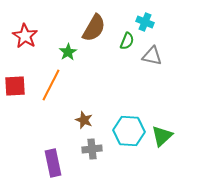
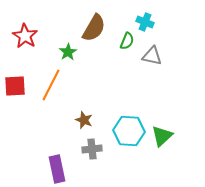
purple rectangle: moved 4 px right, 6 px down
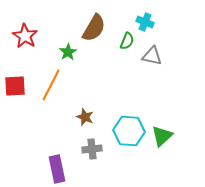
brown star: moved 1 px right, 3 px up
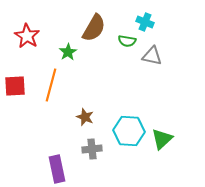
red star: moved 2 px right
green semicircle: rotated 78 degrees clockwise
orange line: rotated 12 degrees counterclockwise
green triangle: moved 3 px down
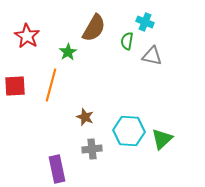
green semicircle: rotated 90 degrees clockwise
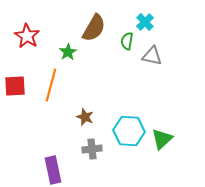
cyan cross: rotated 24 degrees clockwise
purple rectangle: moved 4 px left, 1 px down
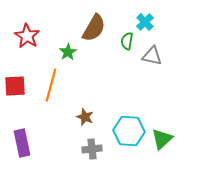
purple rectangle: moved 31 px left, 27 px up
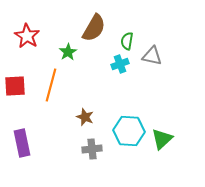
cyan cross: moved 25 px left, 42 px down; rotated 24 degrees clockwise
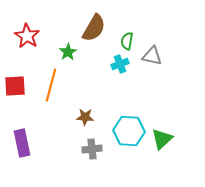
brown star: rotated 18 degrees counterclockwise
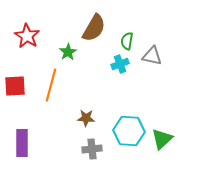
brown star: moved 1 px right, 1 px down
purple rectangle: rotated 12 degrees clockwise
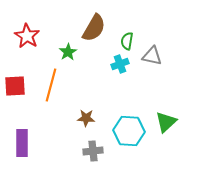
green triangle: moved 4 px right, 17 px up
gray cross: moved 1 px right, 2 px down
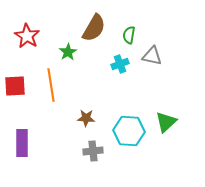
green semicircle: moved 2 px right, 6 px up
orange line: rotated 24 degrees counterclockwise
